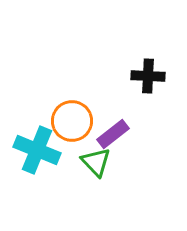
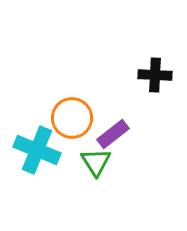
black cross: moved 7 px right, 1 px up
orange circle: moved 3 px up
green triangle: rotated 12 degrees clockwise
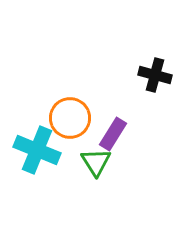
black cross: rotated 12 degrees clockwise
orange circle: moved 2 px left
purple rectangle: rotated 20 degrees counterclockwise
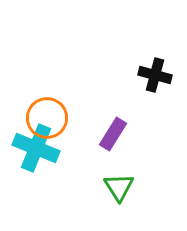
orange circle: moved 23 px left
cyan cross: moved 1 px left, 2 px up
green triangle: moved 23 px right, 25 px down
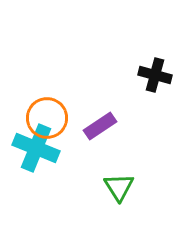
purple rectangle: moved 13 px left, 8 px up; rotated 24 degrees clockwise
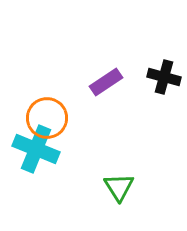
black cross: moved 9 px right, 2 px down
purple rectangle: moved 6 px right, 44 px up
cyan cross: moved 1 px down
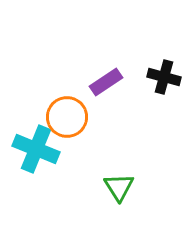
orange circle: moved 20 px right, 1 px up
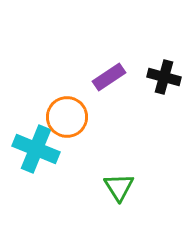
purple rectangle: moved 3 px right, 5 px up
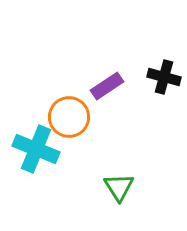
purple rectangle: moved 2 px left, 9 px down
orange circle: moved 2 px right
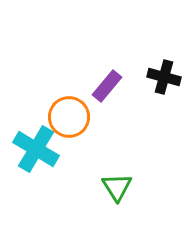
purple rectangle: rotated 16 degrees counterclockwise
cyan cross: rotated 9 degrees clockwise
green triangle: moved 2 px left
